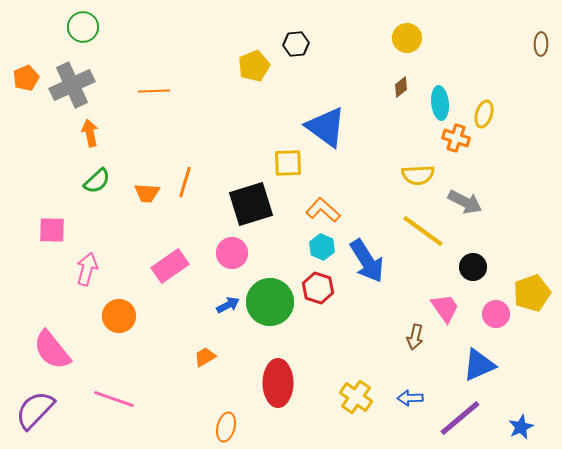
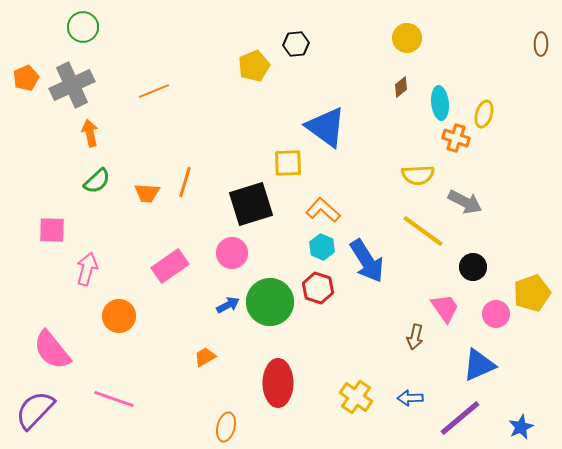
orange line at (154, 91): rotated 20 degrees counterclockwise
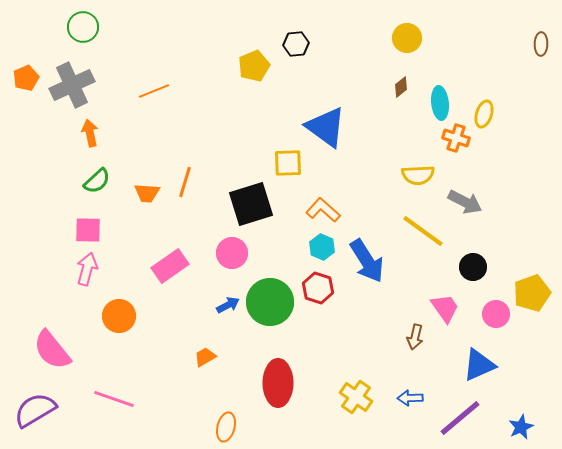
pink square at (52, 230): moved 36 px right
purple semicircle at (35, 410): rotated 15 degrees clockwise
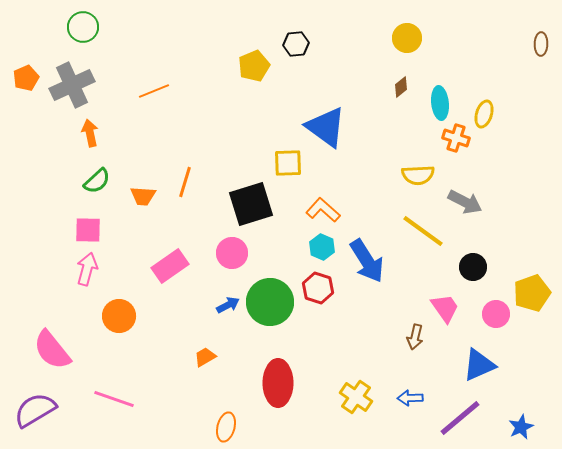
orange trapezoid at (147, 193): moved 4 px left, 3 px down
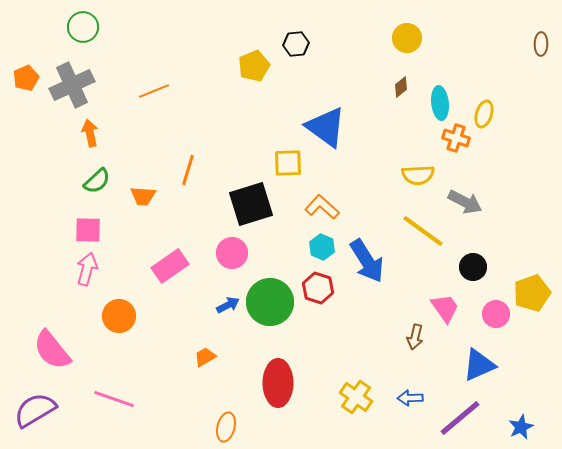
orange line at (185, 182): moved 3 px right, 12 px up
orange L-shape at (323, 210): moved 1 px left, 3 px up
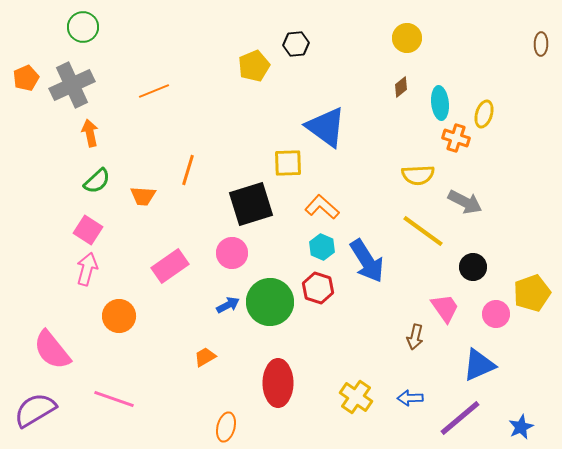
pink square at (88, 230): rotated 32 degrees clockwise
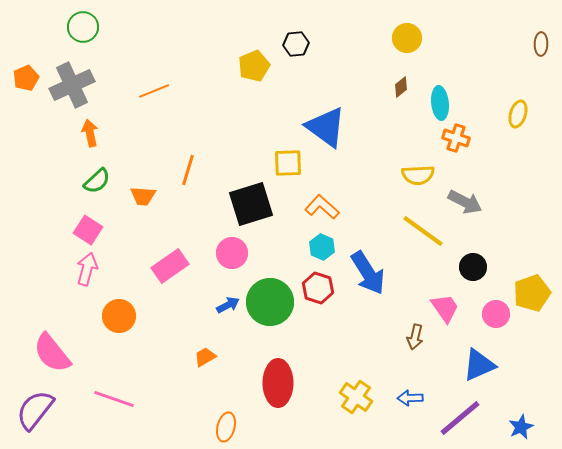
yellow ellipse at (484, 114): moved 34 px right
blue arrow at (367, 261): moved 1 px right, 12 px down
pink semicircle at (52, 350): moved 3 px down
purple semicircle at (35, 410): rotated 21 degrees counterclockwise
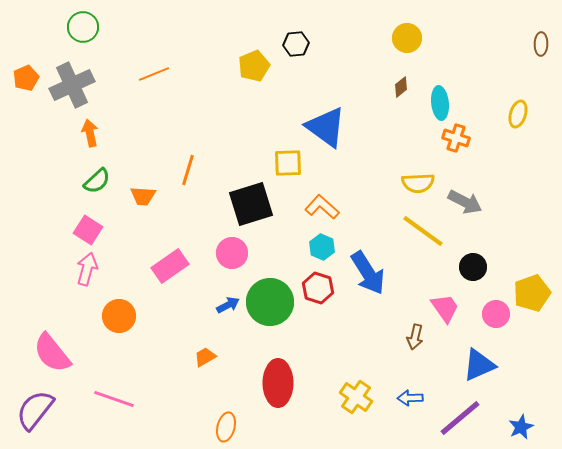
orange line at (154, 91): moved 17 px up
yellow semicircle at (418, 175): moved 8 px down
